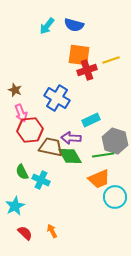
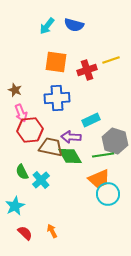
orange square: moved 23 px left, 7 px down
blue cross: rotated 35 degrees counterclockwise
purple arrow: moved 1 px up
cyan cross: rotated 24 degrees clockwise
cyan circle: moved 7 px left, 3 px up
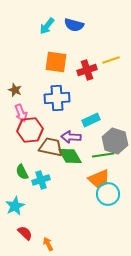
cyan cross: rotated 24 degrees clockwise
orange arrow: moved 4 px left, 13 px down
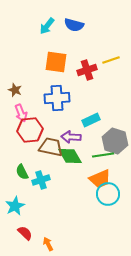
orange trapezoid: moved 1 px right
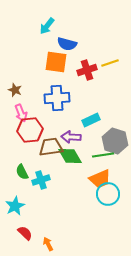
blue semicircle: moved 7 px left, 19 px down
yellow line: moved 1 px left, 3 px down
brown trapezoid: rotated 20 degrees counterclockwise
